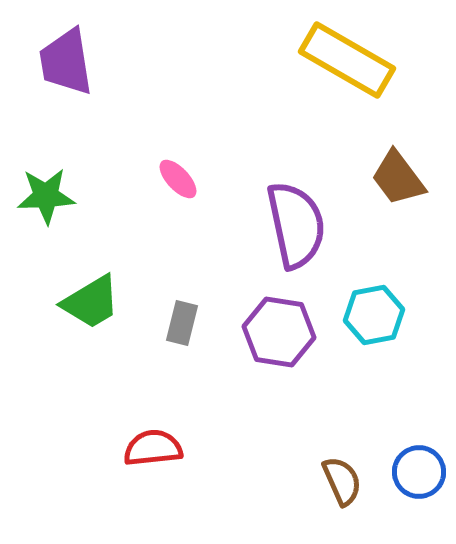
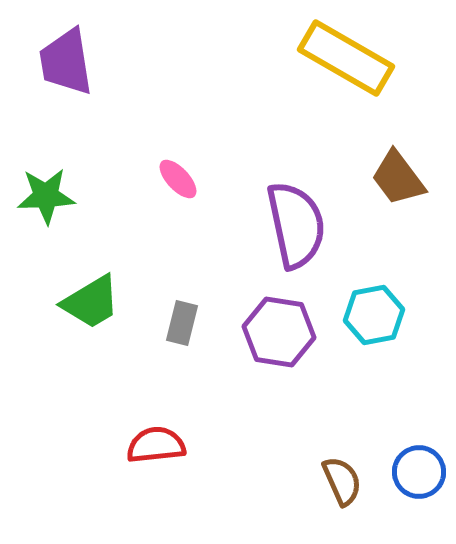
yellow rectangle: moved 1 px left, 2 px up
red semicircle: moved 3 px right, 3 px up
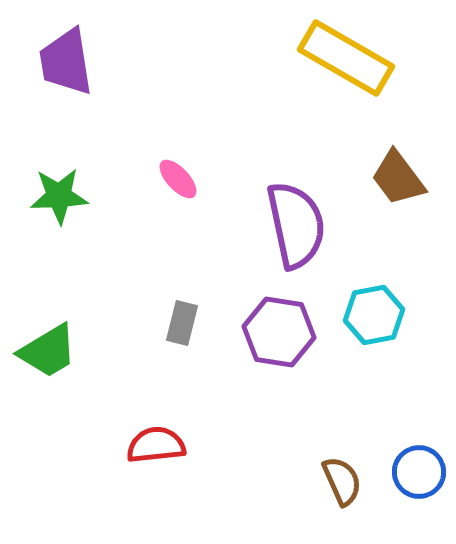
green star: moved 13 px right
green trapezoid: moved 43 px left, 49 px down
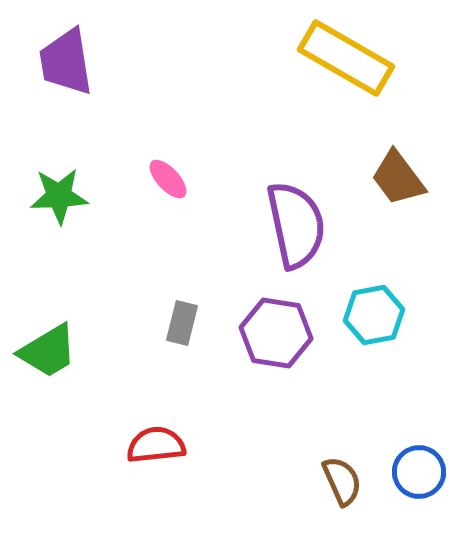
pink ellipse: moved 10 px left
purple hexagon: moved 3 px left, 1 px down
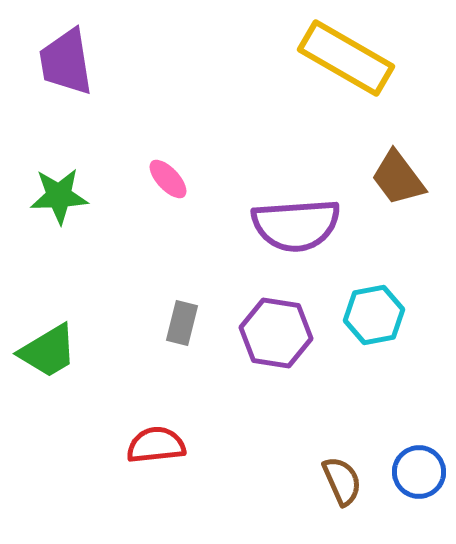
purple semicircle: rotated 98 degrees clockwise
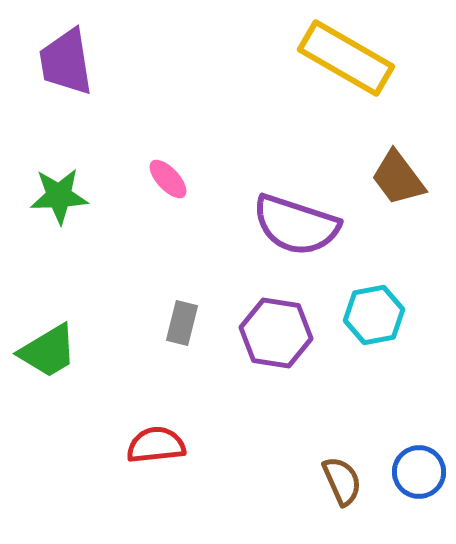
purple semicircle: rotated 22 degrees clockwise
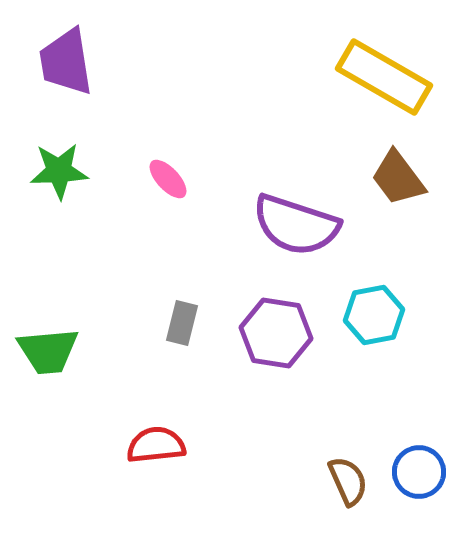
yellow rectangle: moved 38 px right, 19 px down
green star: moved 25 px up
green trapezoid: rotated 26 degrees clockwise
brown semicircle: moved 6 px right
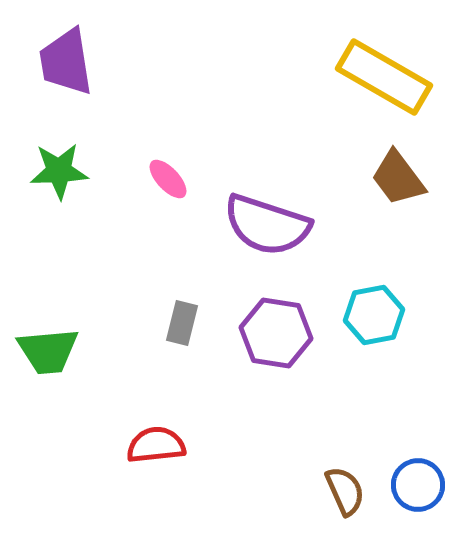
purple semicircle: moved 29 px left
blue circle: moved 1 px left, 13 px down
brown semicircle: moved 3 px left, 10 px down
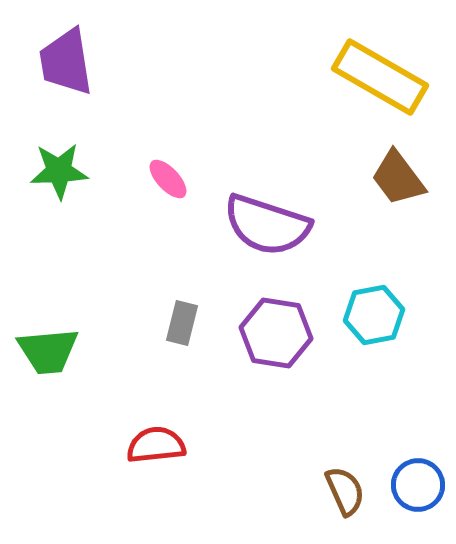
yellow rectangle: moved 4 px left
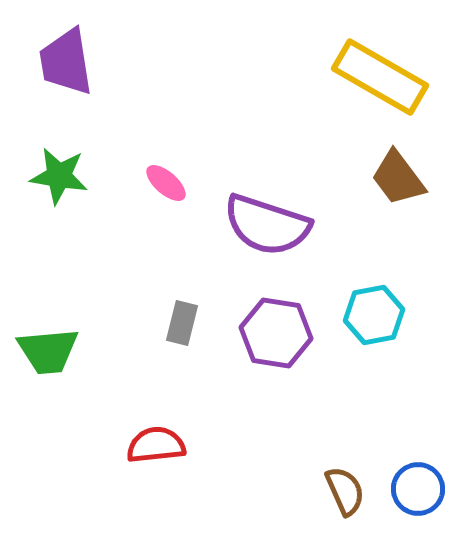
green star: moved 5 px down; rotated 12 degrees clockwise
pink ellipse: moved 2 px left, 4 px down; rotated 6 degrees counterclockwise
blue circle: moved 4 px down
